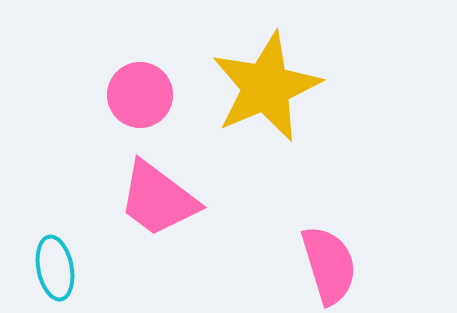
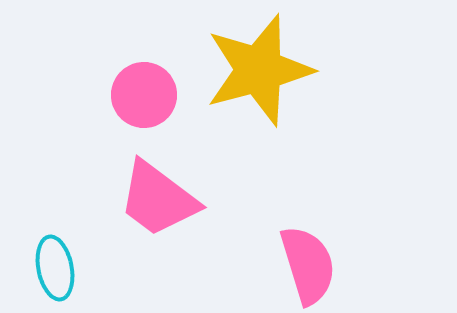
yellow star: moved 7 px left, 17 px up; rotated 8 degrees clockwise
pink circle: moved 4 px right
pink semicircle: moved 21 px left
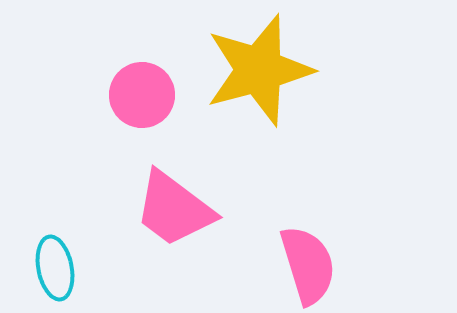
pink circle: moved 2 px left
pink trapezoid: moved 16 px right, 10 px down
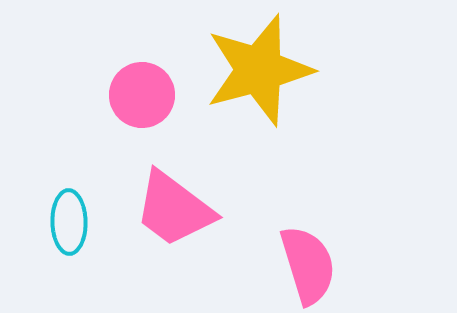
cyan ellipse: moved 14 px right, 46 px up; rotated 10 degrees clockwise
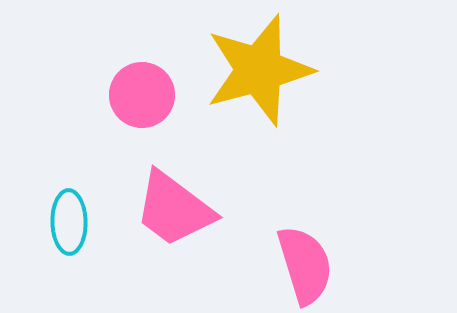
pink semicircle: moved 3 px left
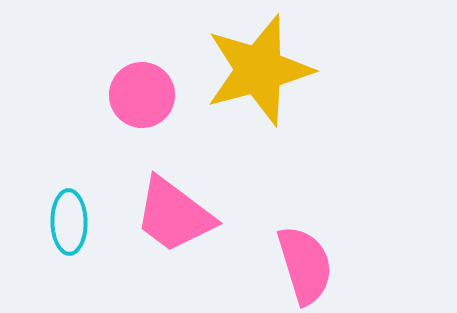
pink trapezoid: moved 6 px down
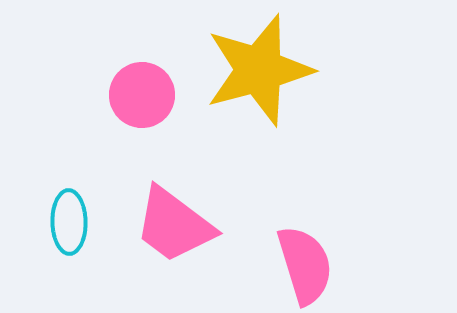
pink trapezoid: moved 10 px down
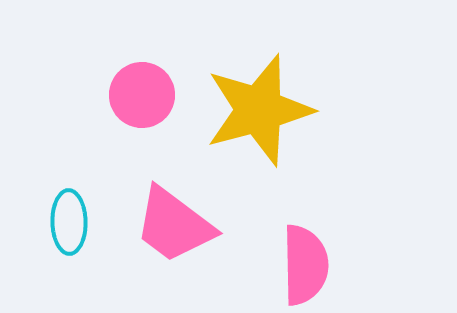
yellow star: moved 40 px down
pink semicircle: rotated 16 degrees clockwise
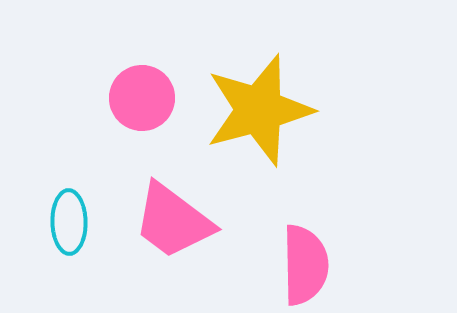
pink circle: moved 3 px down
pink trapezoid: moved 1 px left, 4 px up
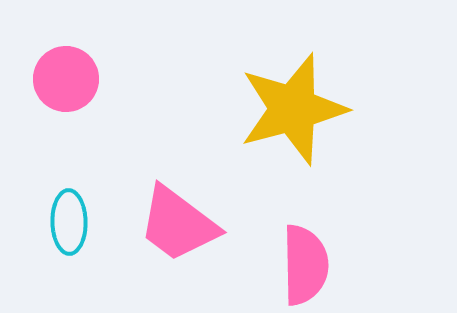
pink circle: moved 76 px left, 19 px up
yellow star: moved 34 px right, 1 px up
pink trapezoid: moved 5 px right, 3 px down
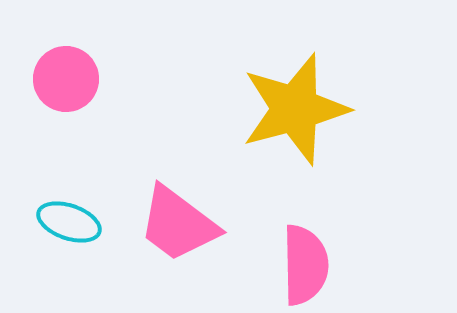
yellow star: moved 2 px right
cyan ellipse: rotated 70 degrees counterclockwise
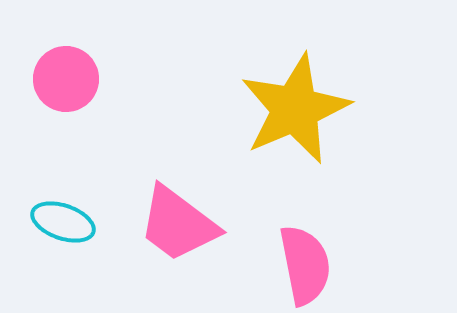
yellow star: rotated 8 degrees counterclockwise
cyan ellipse: moved 6 px left
pink semicircle: rotated 10 degrees counterclockwise
